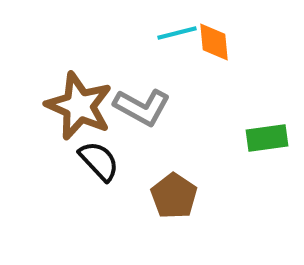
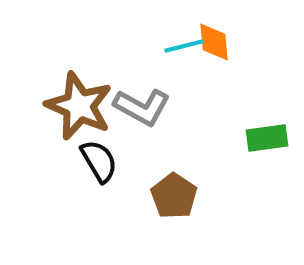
cyan line: moved 7 px right, 13 px down
black semicircle: rotated 12 degrees clockwise
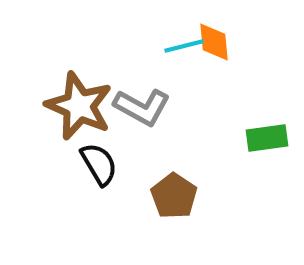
black semicircle: moved 3 px down
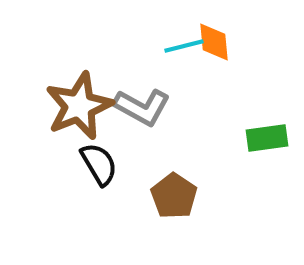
brown star: rotated 26 degrees clockwise
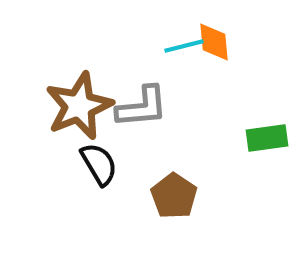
gray L-shape: rotated 34 degrees counterclockwise
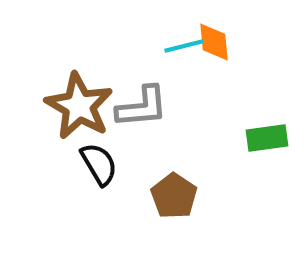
brown star: rotated 20 degrees counterclockwise
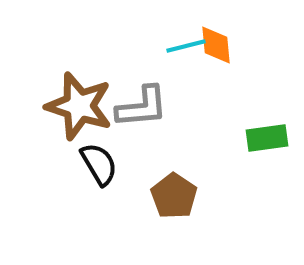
orange diamond: moved 2 px right, 3 px down
cyan line: moved 2 px right
brown star: rotated 12 degrees counterclockwise
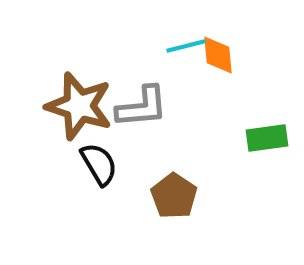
orange diamond: moved 2 px right, 10 px down
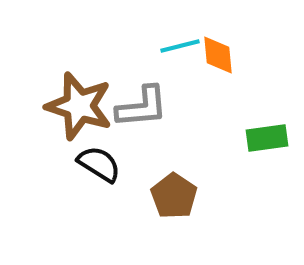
cyan line: moved 6 px left
black semicircle: rotated 27 degrees counterclockwise
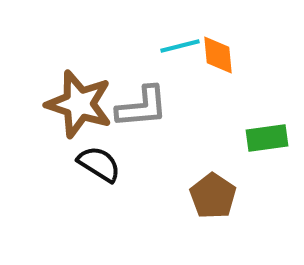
brown star: moved 2 px up
brown pentagon: moved 39 px right
